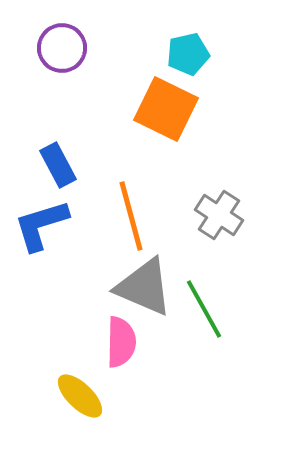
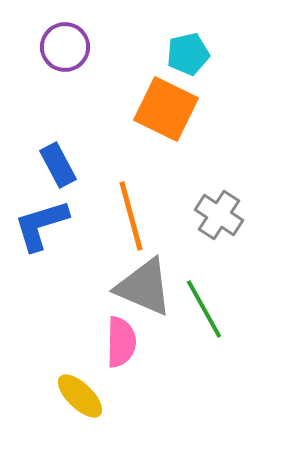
purple circle: moved 3 px right, 1 px up
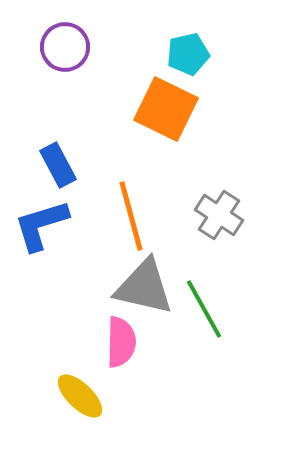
gray triangle: rotated 10 degrees counterclockwise
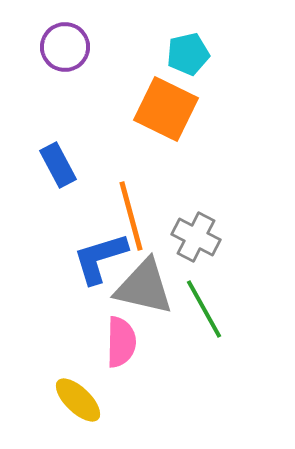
gray cross: moved 23 px left, 22 px down; rotated 6 degrees counterclockwise
blue L-shape: moved 59 px right, 33 px down
yellow ellipse: moved 2 px left, 4 px down
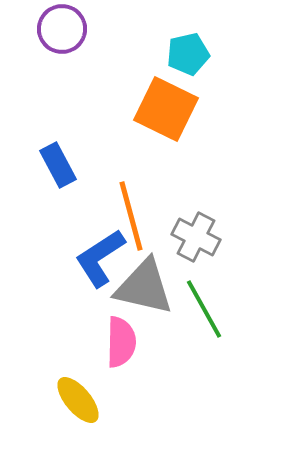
purple circle: moved 3 px left, 18 px up
blue L-shape: rotated 16 degrees counterclockwise
yellow ellipse: rotated 6 degrees clockwise
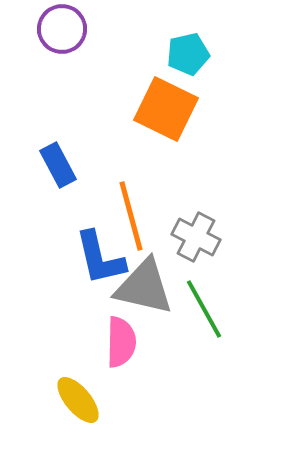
blue L-shape: rotated 70 degrees counterclockwise
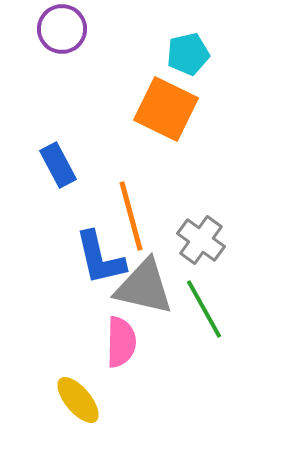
gray cross: moved 5 px right, 3 px down; rotated 9 degrees clockwise
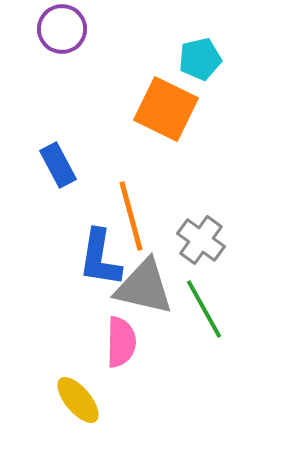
cyan pentagon: moved 12 px right, 5 px down
blue L-shape: rotated 22 degrees clockwise
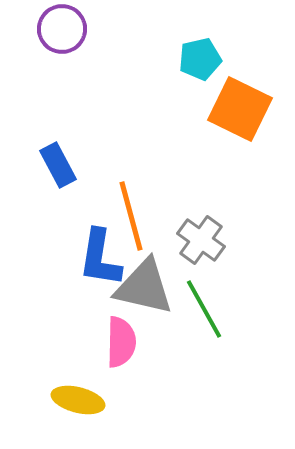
orange square: moved 74 px right
yellow ellipse: rotated 36 degrees counterclockwise
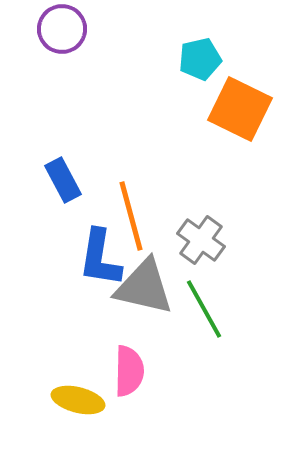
blue rectangle: moved 5 px right, 15 px down
pink semicircle: moved 8 px right, 29 px down
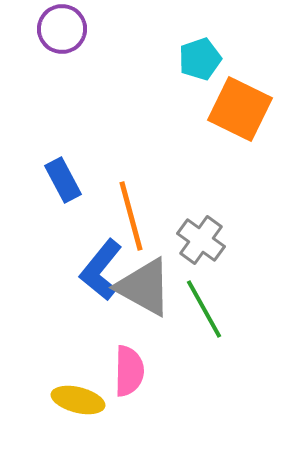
cyan pentagon: rotated 6 degrees counterclockwise
blue L-shape: moved 1 px right, 12 px down; rotated 30 degrees clockwise
gray triangle: rotated 16 degrees clockwise
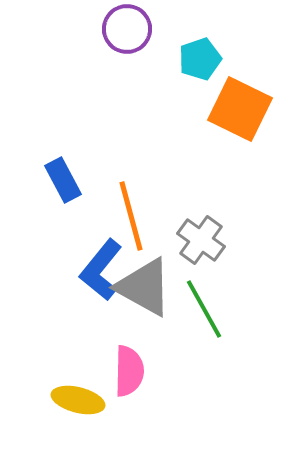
purple circle: moved 65 px right
